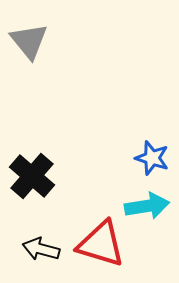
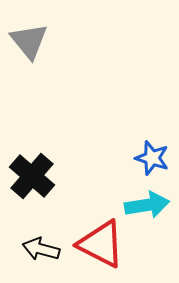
cyan arrow: moved 1 px up
red triangle: rotated 10 degrees clockwise
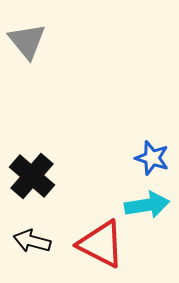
gray triangle: moved 2 px left
black arrow: moved 9 px left, 8 px up
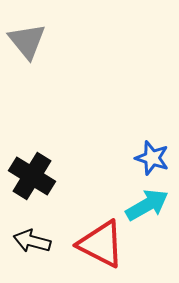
black cross: rotated 9 degrees counterclockwise
cyan arrow: rotated 21 degrees counterclockwise
